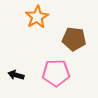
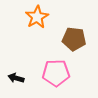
black arrow: moved 3 px down
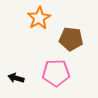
orange star: moved 2 px right, 1 px down
brown pentagon: moved 3 px left
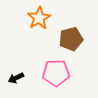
brown pentagon: rotated 20 degrees counterclockwise
black arrow: rotated 42 degrees counterclockwise
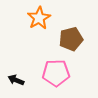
black arrow: moved 2 px down; rotated 49 degrees clockwise
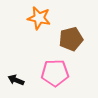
orange star: rotated 30 degrees counterclockwise
pink pentagon: moved 1 px left
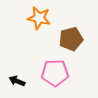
black arrow: moved 1 px right, 1 px down
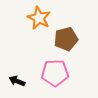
orange star: rotated 15 degrees clockwise
brown pentagon: moved 5 px left
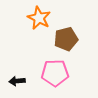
black arrow: rotated 28 degrees counterclockwise
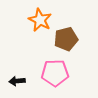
orange star: moved 1 px right, 2 px down
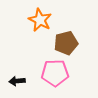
brown pentagon: moved 4 px down
